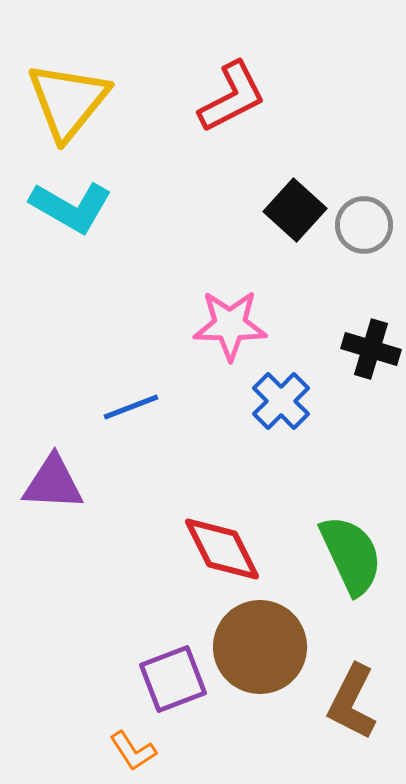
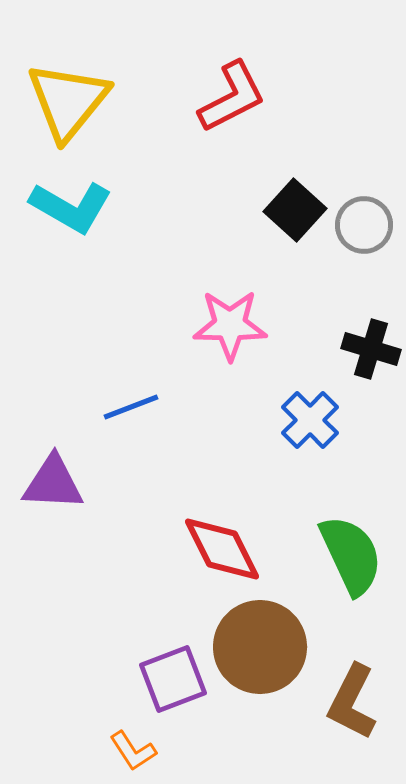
blue cross: moved 29 px right, 19 px down
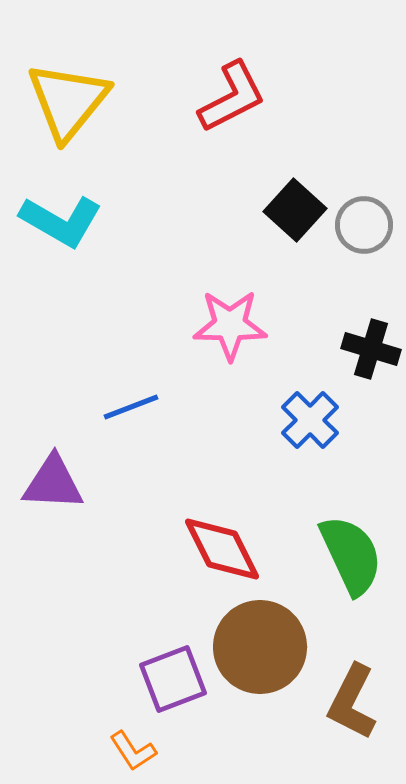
cyan L-shape: moved 10 px left, 14 px down
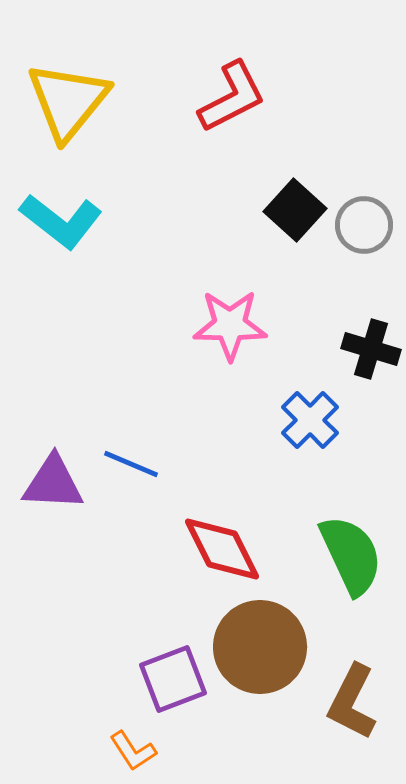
cyan L-shape: rotated 8 degrees clockwise
blue line: moved 57 px down; rotated 44 degrees clockwise
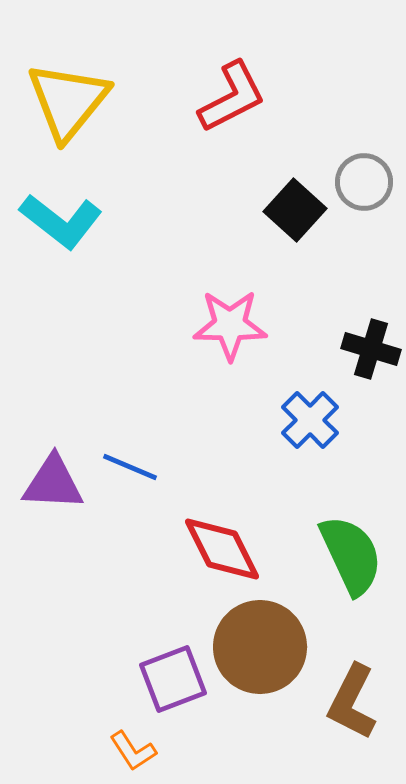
gray circle: moved 43 px up
blue line: moved 1 px left, 3 px down
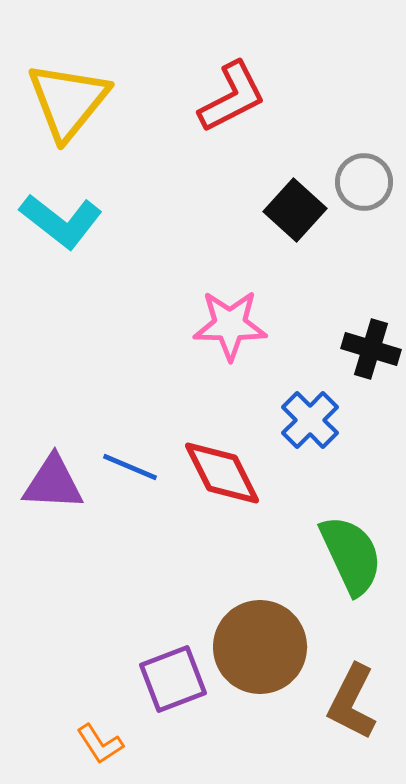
red diamond: moved 76 px up
orange L-shape: moved 33 px left, 7 px up
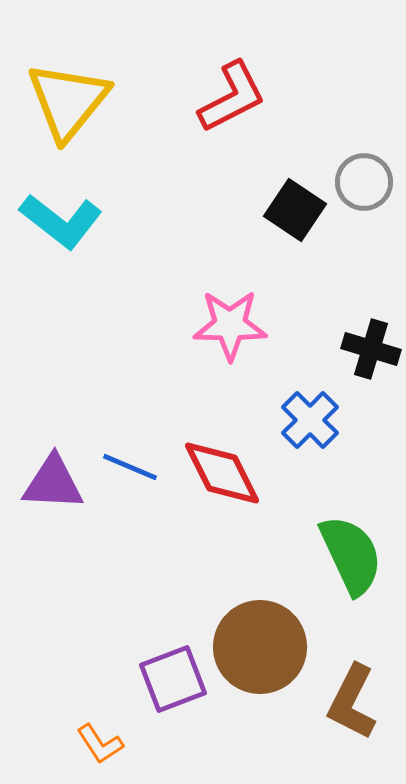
black square: rotated 8 degrees counterclockwise
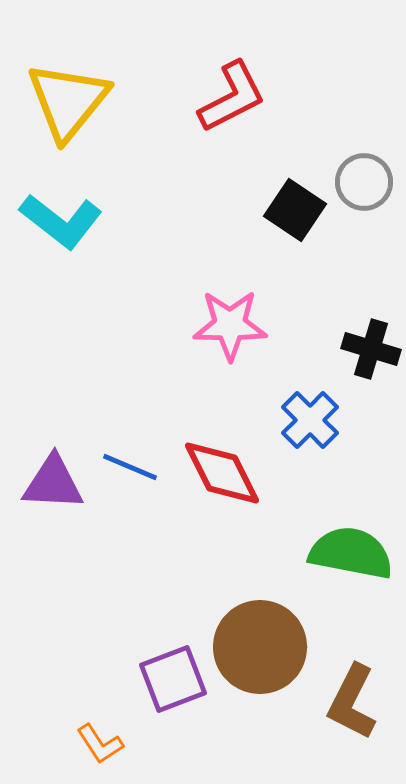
green semicircle: moved 2 px up; rotated 54 degrees counterclockwise
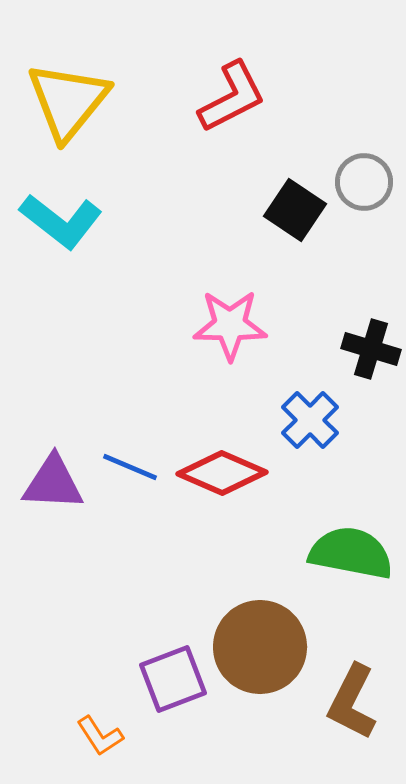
red diamond: rotated 40 degrees counterclockwise
orange L-shape: moved 8 px up
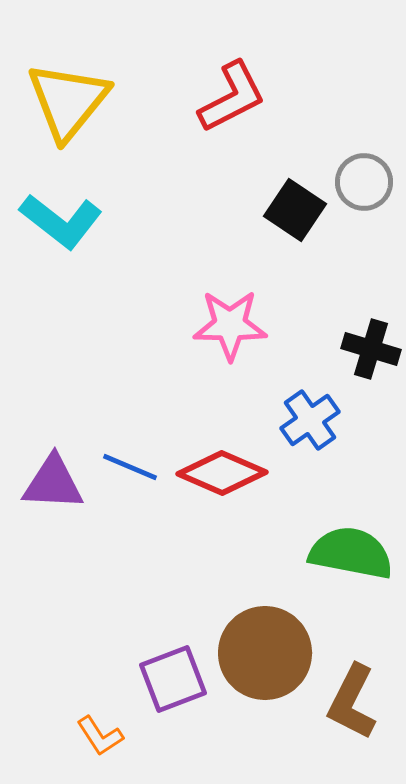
blue cross: rotated 10 degrees clockwise
brown circle: moved 5 px right, 6 px down
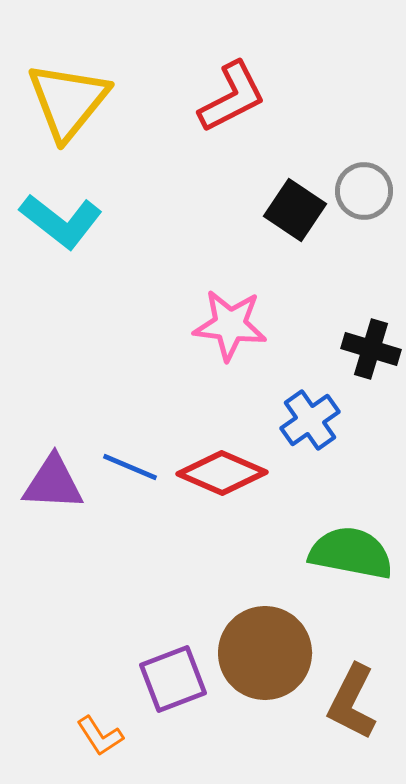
gray circle: moved 9 px down
pink star: rotated 6 degrees clockwise
